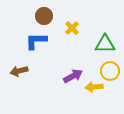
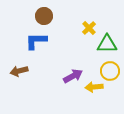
yellow cross: moved 17 px right
green triangle: moved 2 px right
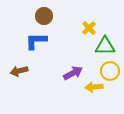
green triangle: moved 2 px left, 2 px down
purple arrow: moved 3 px up
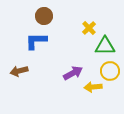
yellow arrow: moved 1 px left
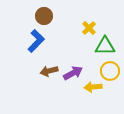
blue L-shape: rotated 135 degrees clockwise
brown arrow: moved 30 px right
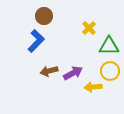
green triangle: moved 4 px right
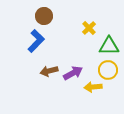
yellow circle: moved 2 px left, 1 px up
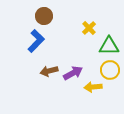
yellow circle: moved 2 px right
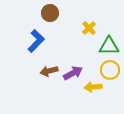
brown circle: moved 6 px right, 3 px up
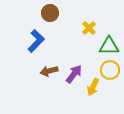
purple arrow: moved 1 px right, 1 px down; rotated 24 degrees counterclockwise
yellow arrow: rotated 60 degrees counterclockwise
